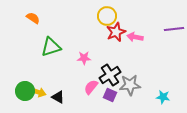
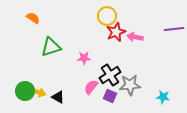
purple square: moved 1 px down
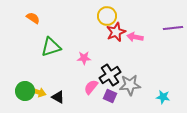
purple line: moved 1 px left, 1 px up
